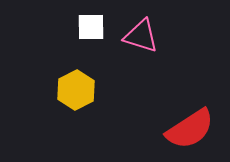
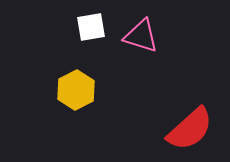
white square: rotated 8 degrees counterclockwise
red semicircle: rotated 9 degrees counterclockwise
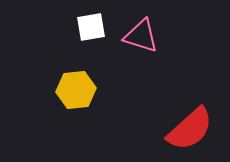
yellow hexagon: rotated 21 degrees clockwise
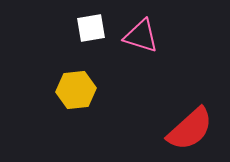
white square: moved 1 px down
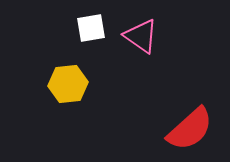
pink triangle: rotated 18 degrees clockwise
yellow hexagon: moved 8 px left, 6 px up
